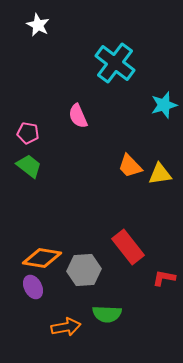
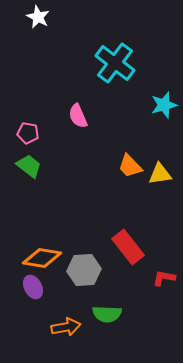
white star: moved 8 px up
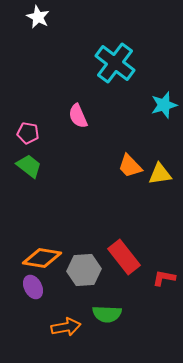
red rectangle: moved 4 px left, 10 px down
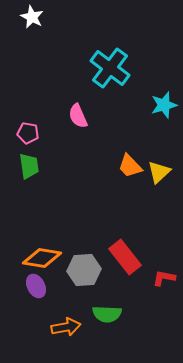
white star: moved 6 px left
cyan cross: moved 5 px left, 5 px down
green trapezoid: rotated 44 degrees clockwise
yellow triangle: moved 1 px left, 2 px up; rotated 35 degrees counterclockwise
red rectangle: moved 1 px right
purple ellipse: moved 3 px right, 1 px up
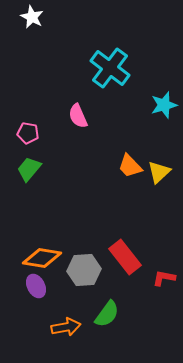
green trapezoid: moved 3 px down; rotated 132 degrees counterclockwise
green semicircle: rotated 56 degrees counterclockwise
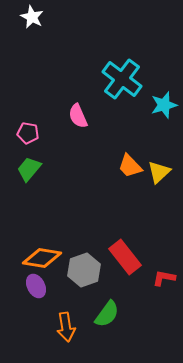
cyan cross: moved 12 px right, 11 px down
gray hexagon: rotated 16 degrees counterclockwise
orange arrow: rotated 92 degrees clockwise
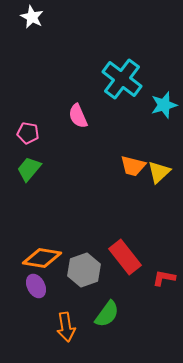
orange trapezoid: moved 3 px right; rotated 32 degrees counterclockwise
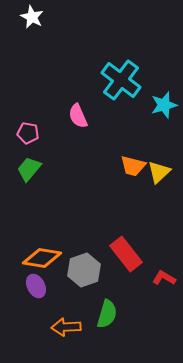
cyan cross: moved 1 px left, 1 px down
red rectangle: moved 1 px right, 3 px up
red L-shape: rotated 20 degrees clockwise
green semicircle: rotated 20 degrees counterclockwise
orange arrow: rotated 96 degrees clockwise
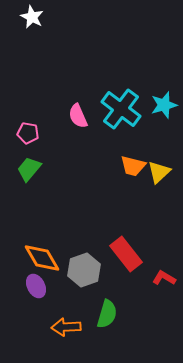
cyan cross: moved 29 px down
orange diamond: rotated 51 degrees clockwise
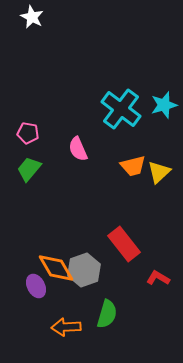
pink semicircle: moved 33 px down
orange trapezoid: rotated 28 degrees counterclockwise
red rectangle: moved 2 px left, 10 px up
orange diamond: moved 14 px right, 10 px down
red L-shape: moved 6 px left
